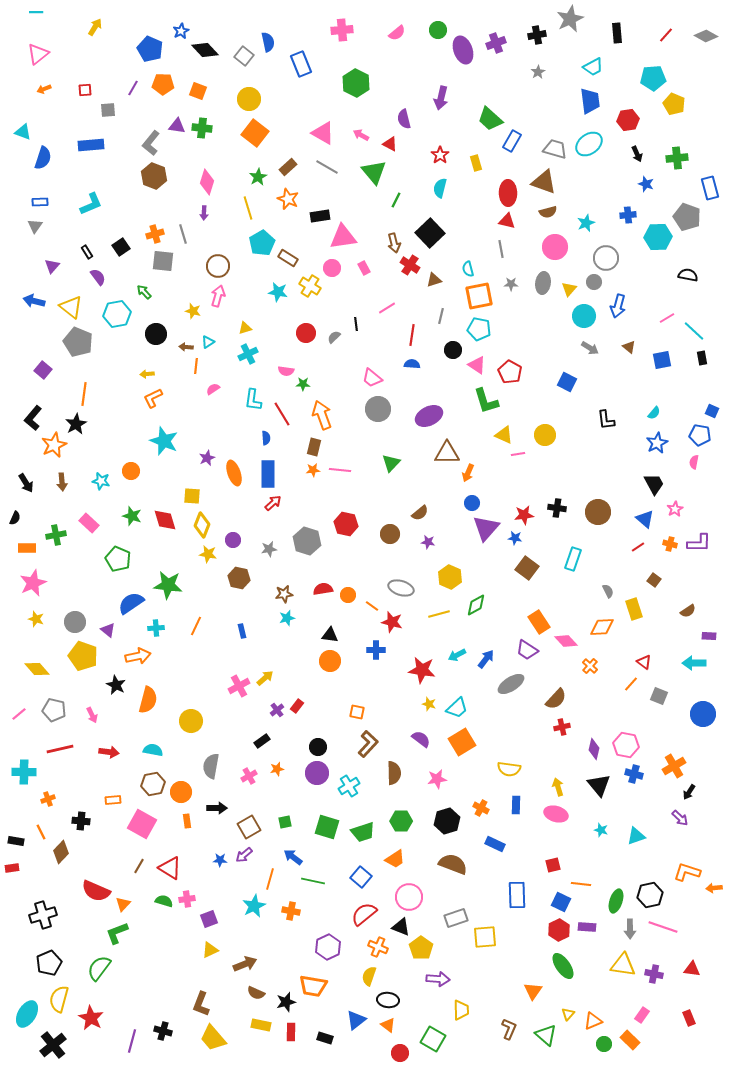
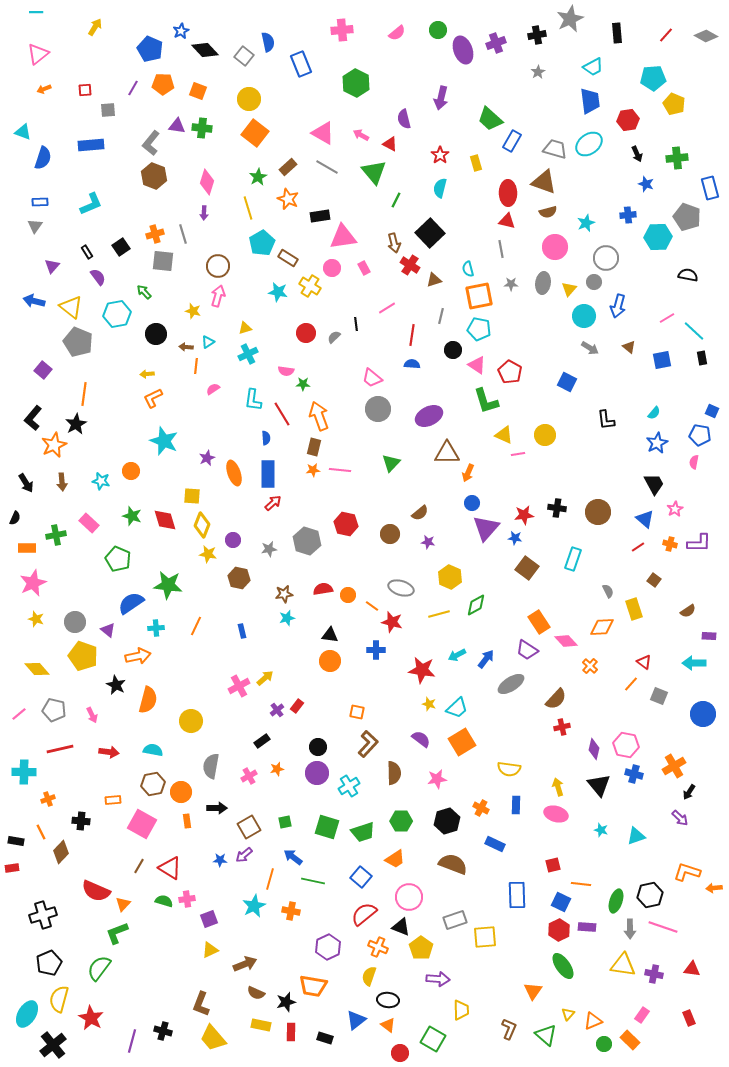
orange arrow at (322, 415): moved 3 px left, 1 px down
gray rectangle at (456, 918): moved 1 px left, 2 px down
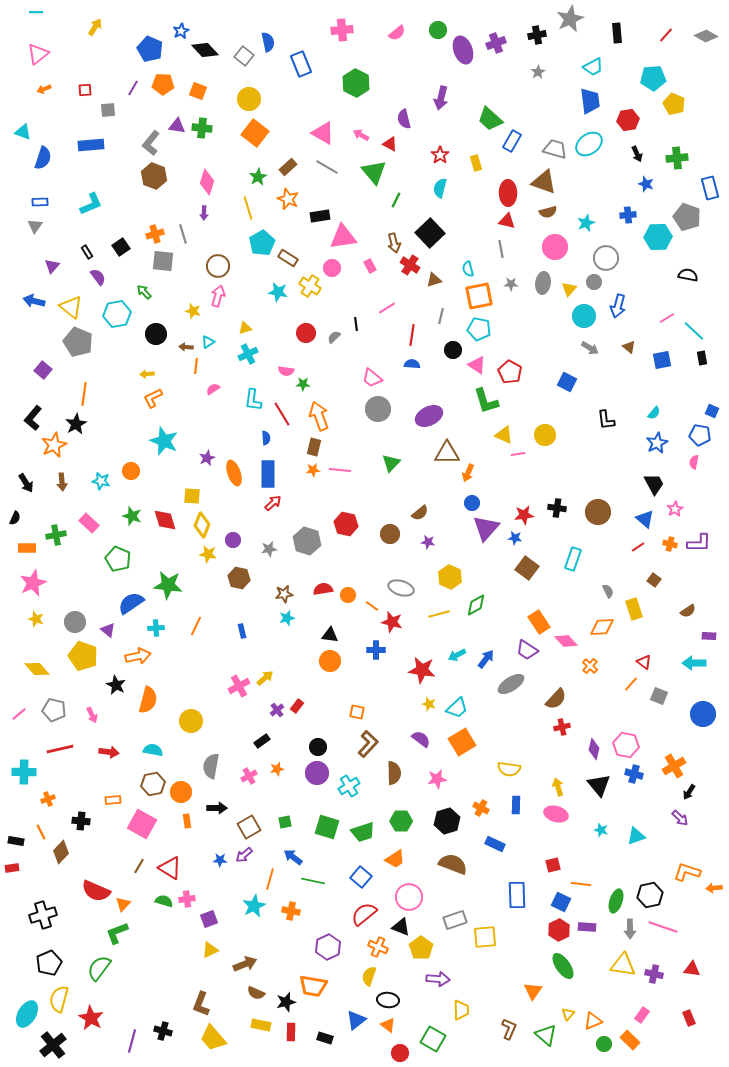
pink rectangle at (364, 268): moved 6 px right, 2 px up
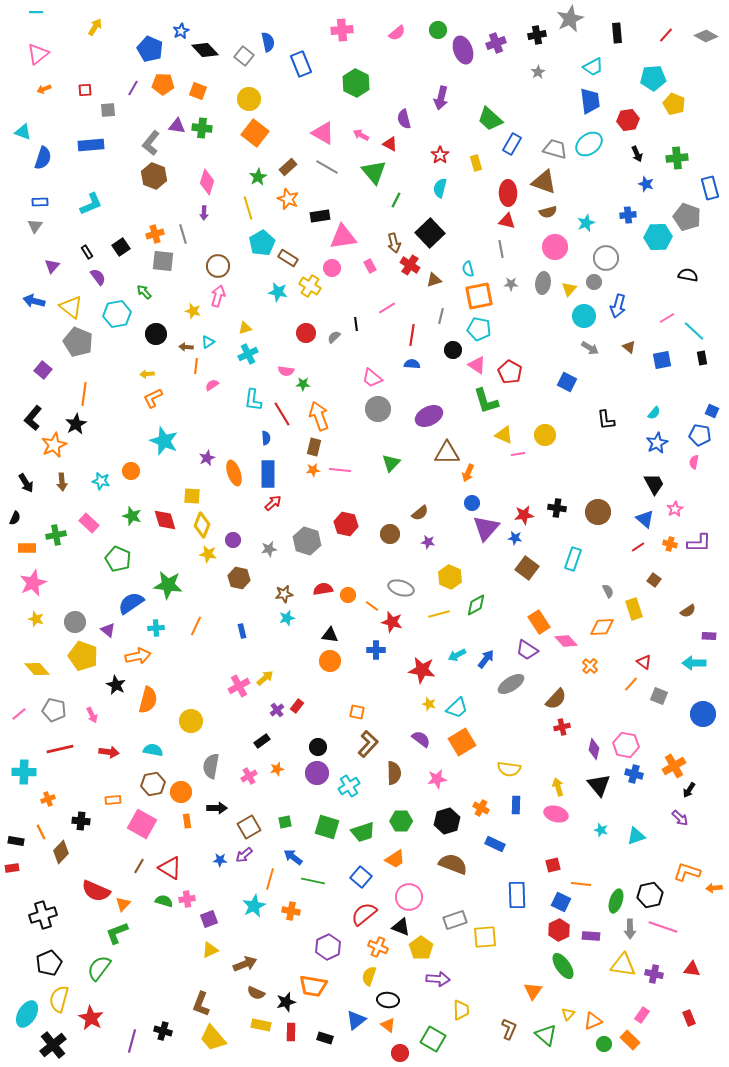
blue rectangle at (512, 141): moved 3 px down
pink semicircle at (213, 389): moved 1 px left, 4 px up
black arrow at (689, 792): moved 2 px up
purple rectangle at (587, 927): moved 4 px right, 9 px down
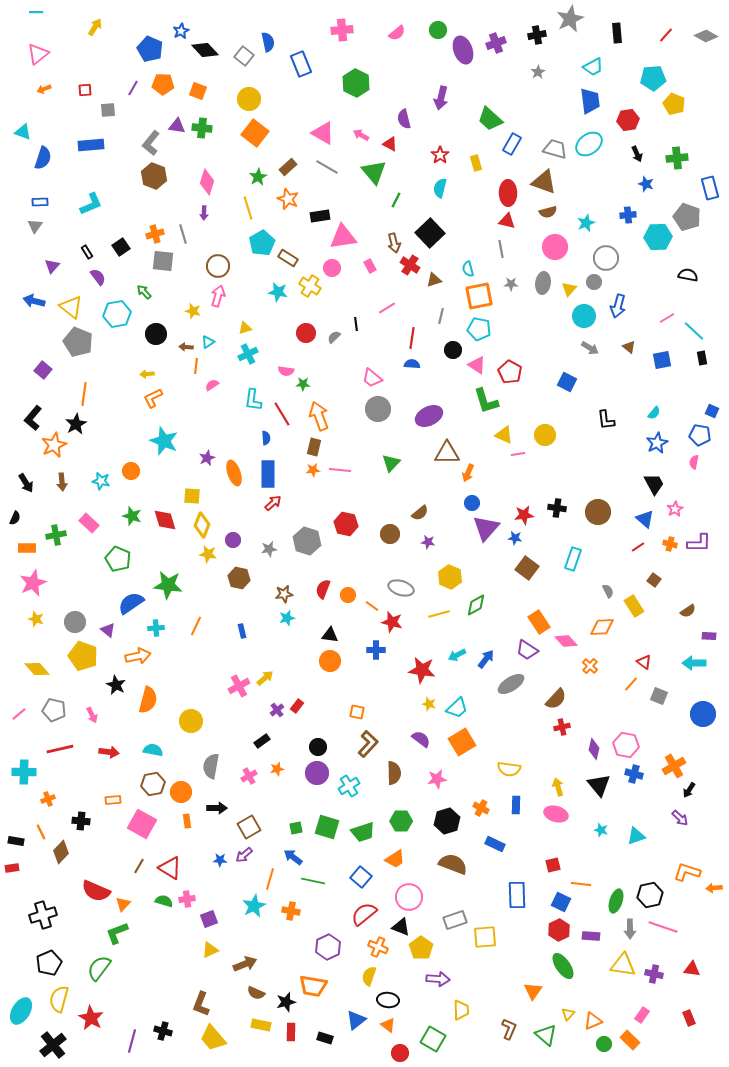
red line at (412, 335): moved 3 px down
red semicircle at (323, 589): rotated 60 degrees counterclockwise
yellow rectangle at (634, 609): moved 3 px up; rotated 15 degrees counterclockwise
green square at (285, 822): moved 11 px right, 6 px down
cyan ellipse at (27, 1014): moved 6 px left, 3 px up
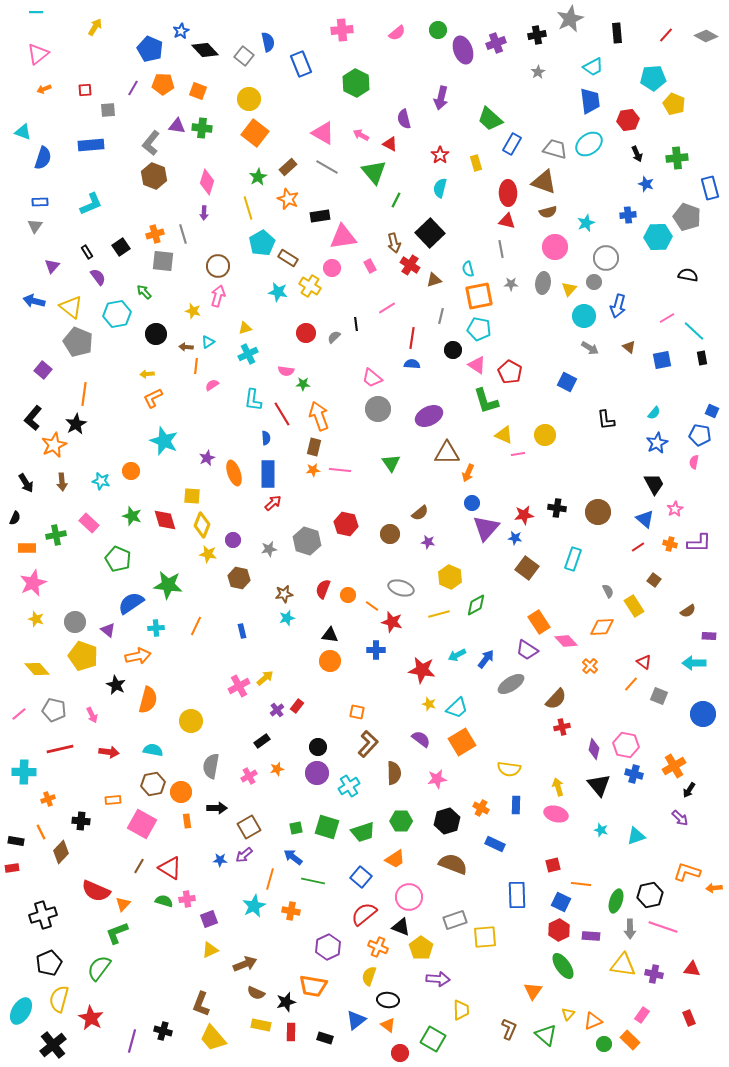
green triangle at (391, 463): rotated 18 degrees counterclockwise
